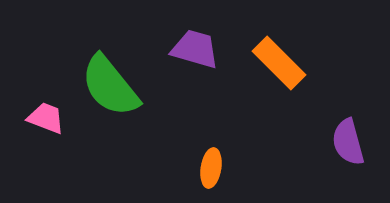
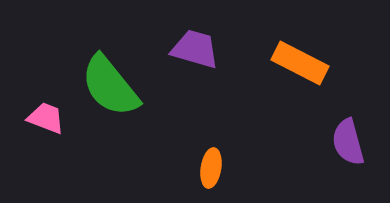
orange rectangle: moved 21 px right; rotated 18 degrees counterclockwise
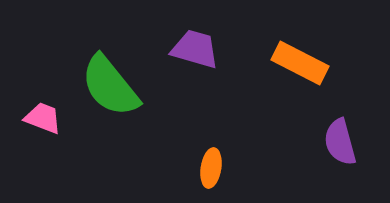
pink trapezoid: moved 3 px left
purple semicircle: moved 8 px left
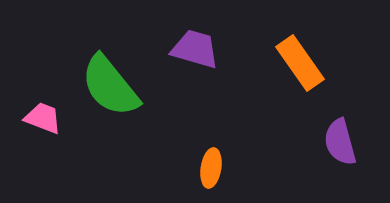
orange rectangle: rotated 28 degrees clockwise
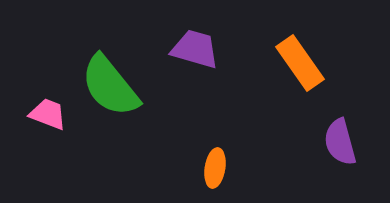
pink trapezoid: moved 5 px right, 4 px up
orange ellipse: moved 4 px right
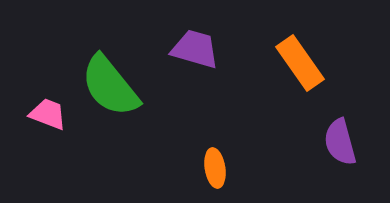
orange ellipse: rotated 18 degrees counterclockwise
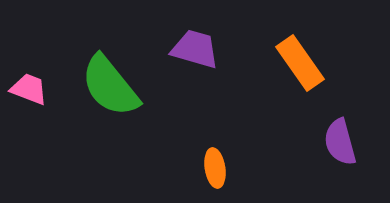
pink trapezoid: moved 19 px left, 25 px up
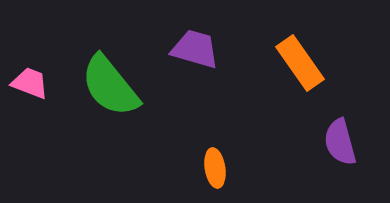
pink trapezoid: moved 1 px right, 6 px up
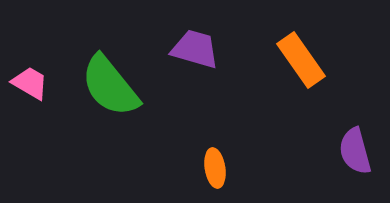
orange rectangle: moved 1 px right, 3 px up
pink trapezoid: rotated 9 degrees clockwise
purple semicircle: moved 15 px right, 9 px down
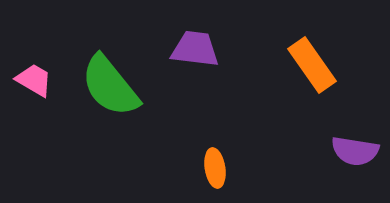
purple trapezoid: rotated 9 degrees counterclockwise
orange rectangle: moved 11 px right, 5 px down
pink trapezoid: moved 4 px right, 3 px up
purple semicircle: rotated 66 degrees counterclockwise
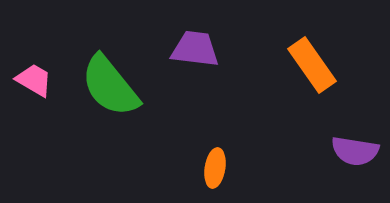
orange ellipse: rotated 18 degrees clockwise
